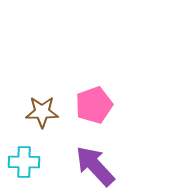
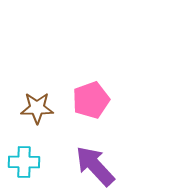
pink pentagon: moved 3 px left, 5 px up
brown star: moved 5 px left, 4 px up
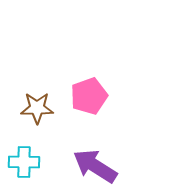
pink pentagon: moved 2 px left, 4 px up
purple arrow: rotated 15 degrees counterclockwise
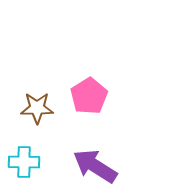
pink pentagon: rotated 12 degrees counterclockwise
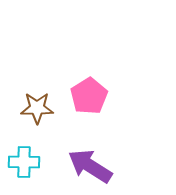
purple arrow: moved 5 px left
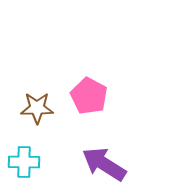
pink pentagon: rotated 12 degrees counterclockwise
purple arrow: moved 14 px right, 2 px up
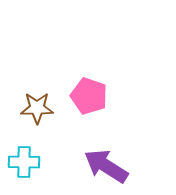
pink pentagon: rotated 9 degrees counterclockwise
purple arrow: moved 2 px right, 2 px down
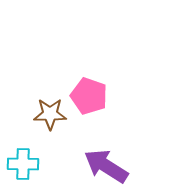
brown star: moved 13 px right, 6 px down
cyan cross: moved 1 px left, 2 px down
